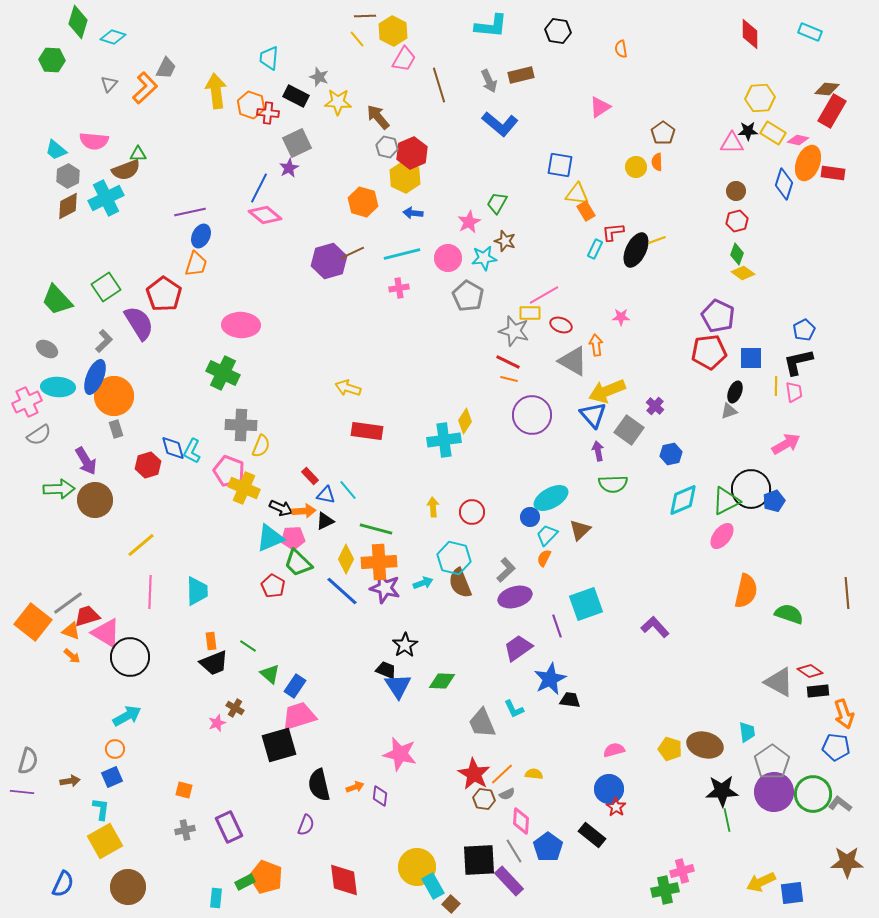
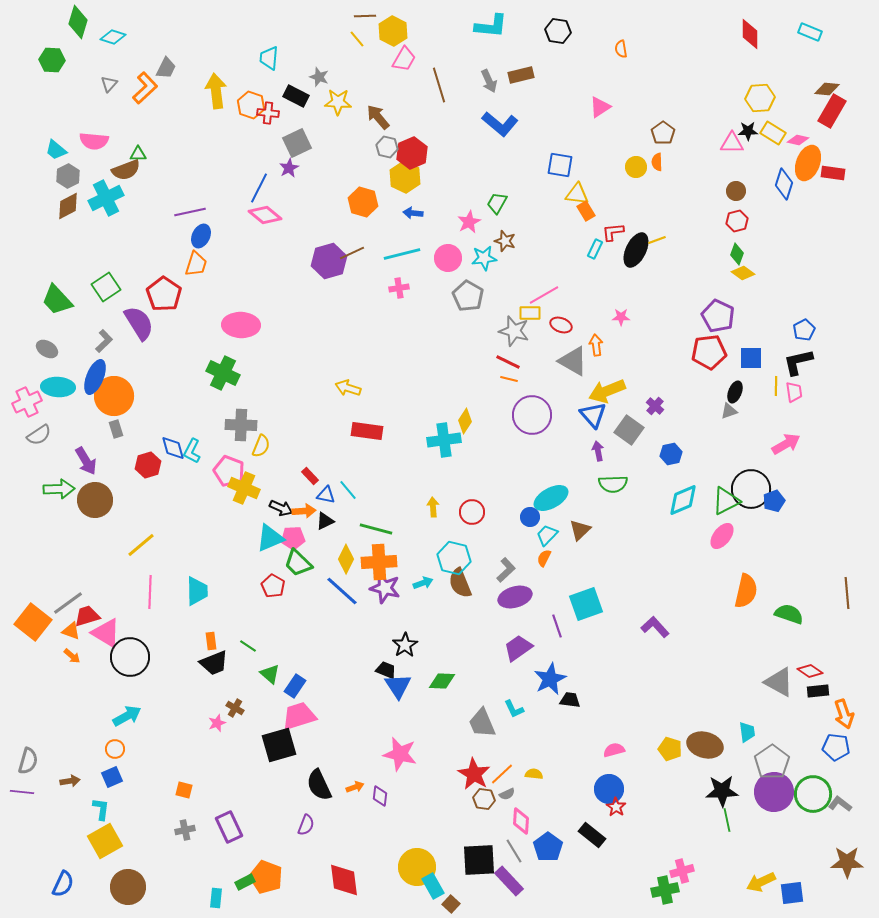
black semicircle at (319, 785): rotated 12 degrees counterclockwise
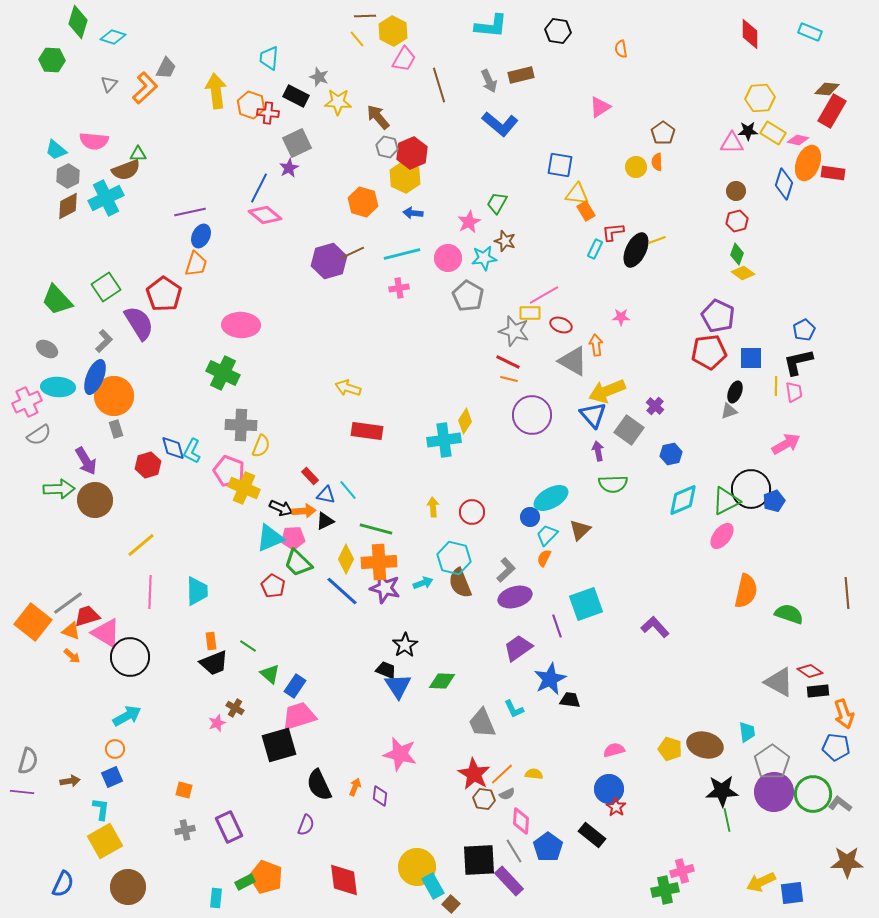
orange arrow at (355, 787): rotated 48 degrees counterclockwise
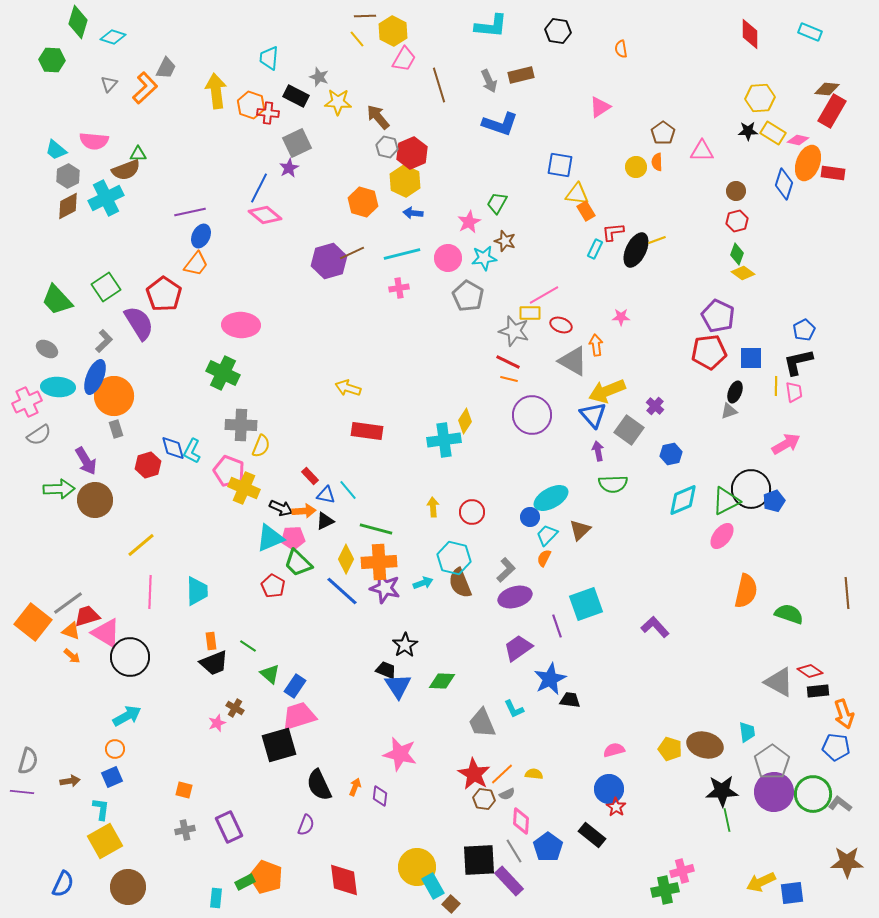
blue L-shape at (500, 124): rotated 21 degrees counterclockwise
pink triangle at (732, 143): moved 30 px left, 8 px down
yellow hexagon at (405, 177): moved 4 px down
orange trapezoid at (196, 264): rotated 20 degrees clockwise
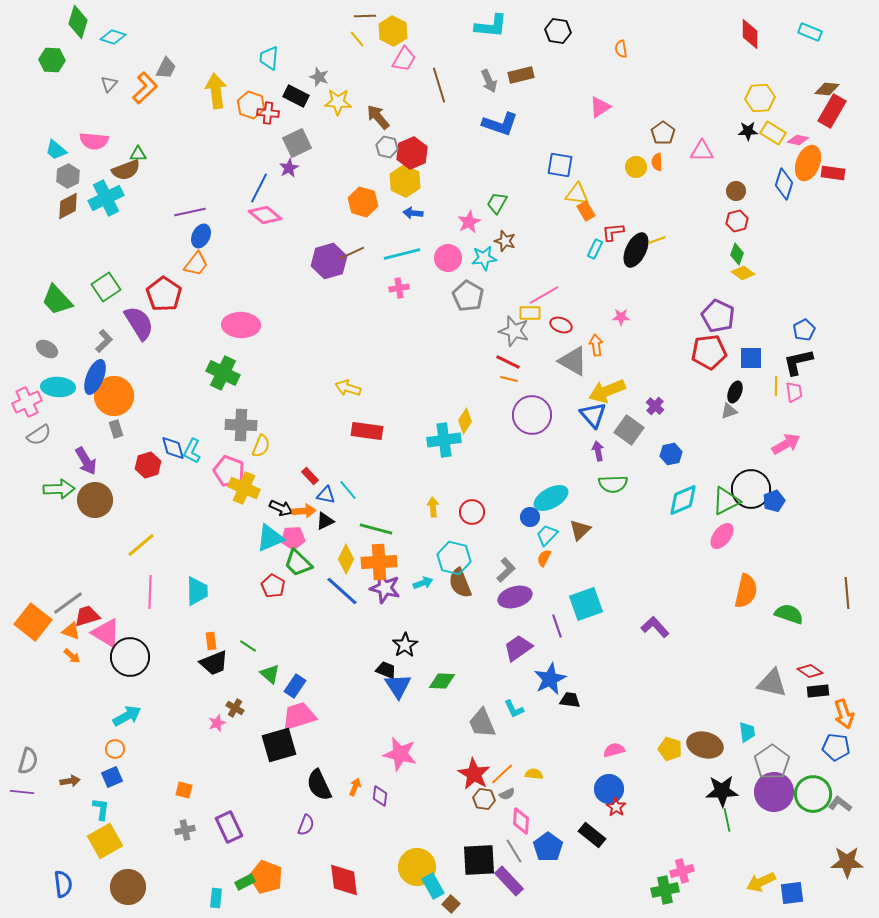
gray triangle at (779, 682): moved 7 px left, 1 px down; rotated 16 degrees counterclockwise
blue semicircle at (63, 884): rotated 32 degrees counterclockwise
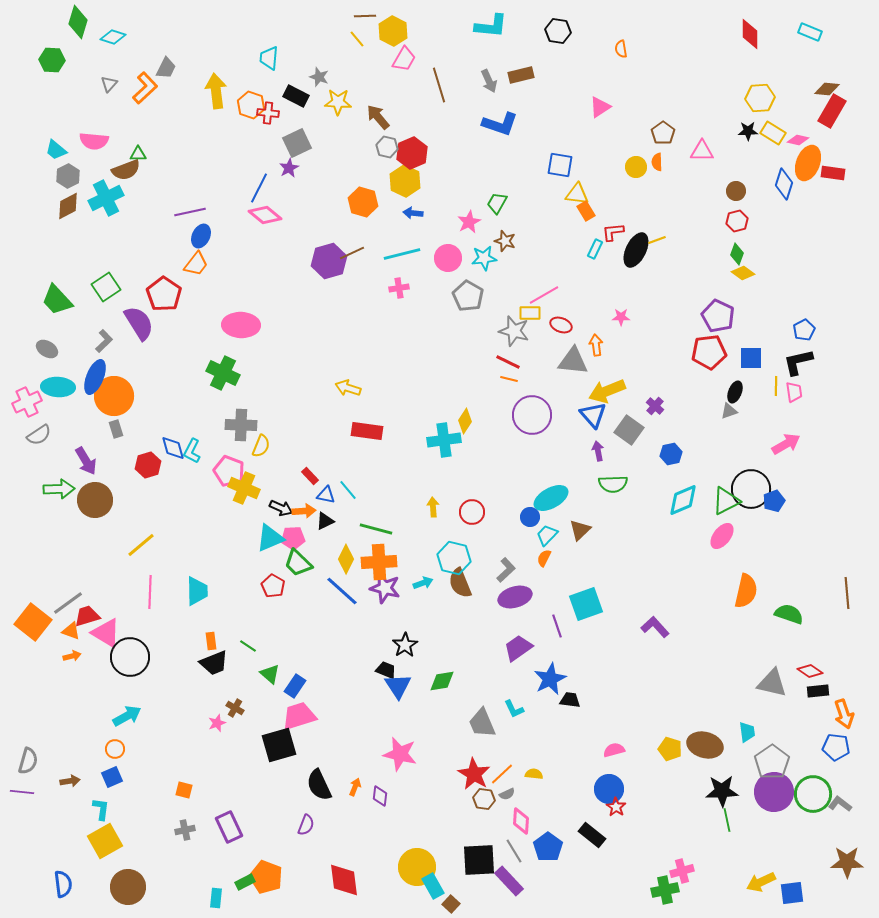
gray triangle at (573, 361): rotated 24 degrees counterclockwise
orange arrow at (72, 656): rotated 54 degrees counterclockwise
green diamond at (442, 681): rotated 12 degrees counterclockwise
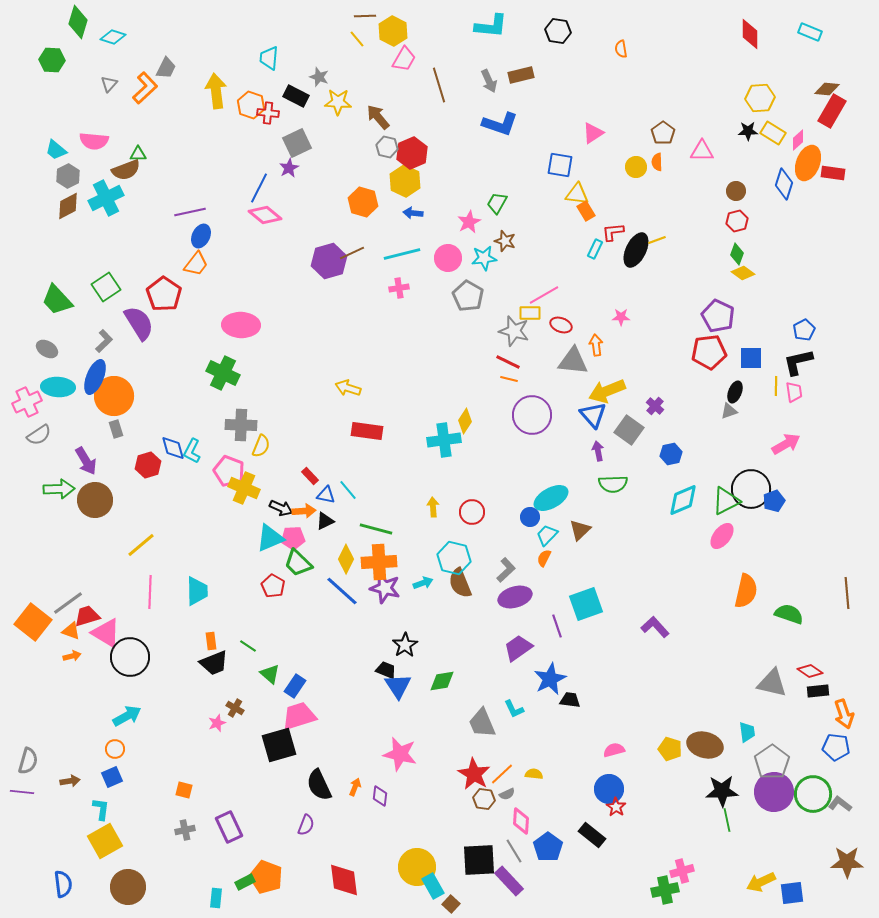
pink triangle at (600, 107): moved 7 px left, 26 px down
pink diamond at (798, 140): rotated 55 degrees counterclockwise
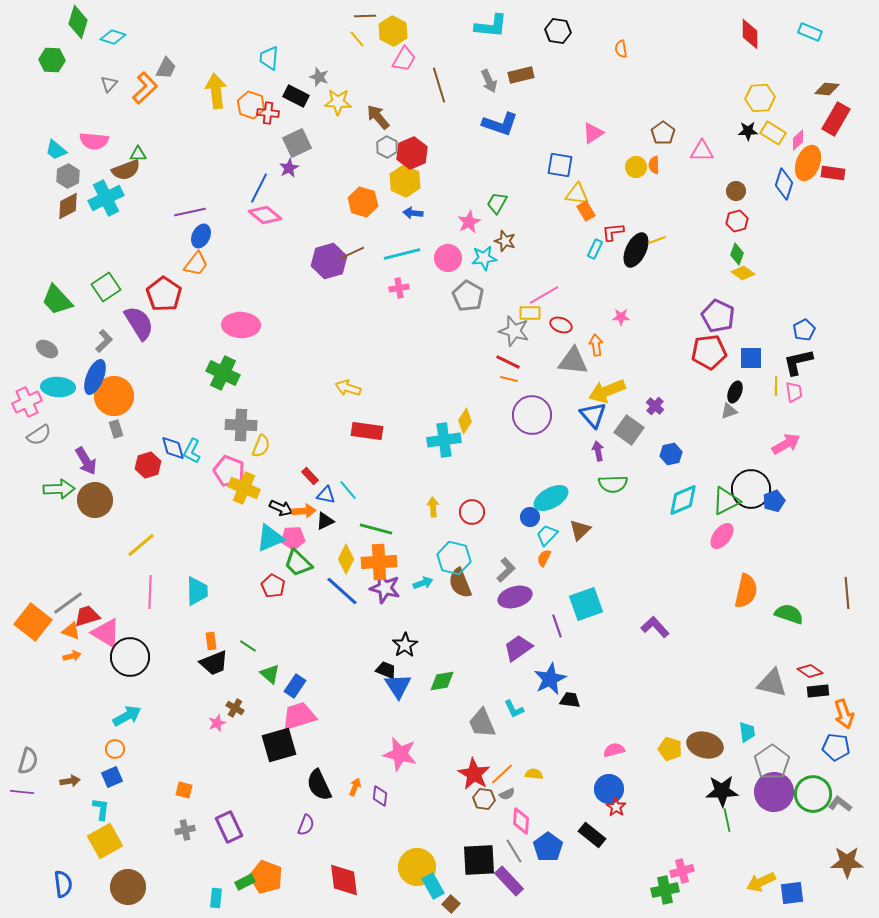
red rectangle at (832, 111): moved 4 px right, 8 px down
gray hexagon at (387, 147): rotated 15 degrees clockwise
orange semicircle at (657, 162): moved 3 px left, 3 px down
